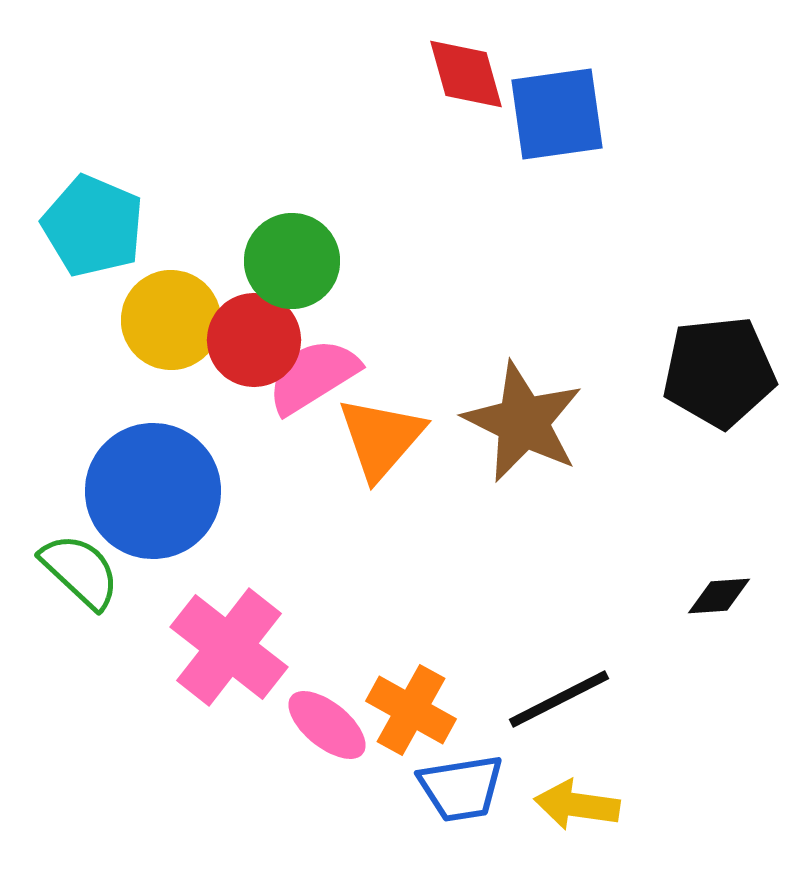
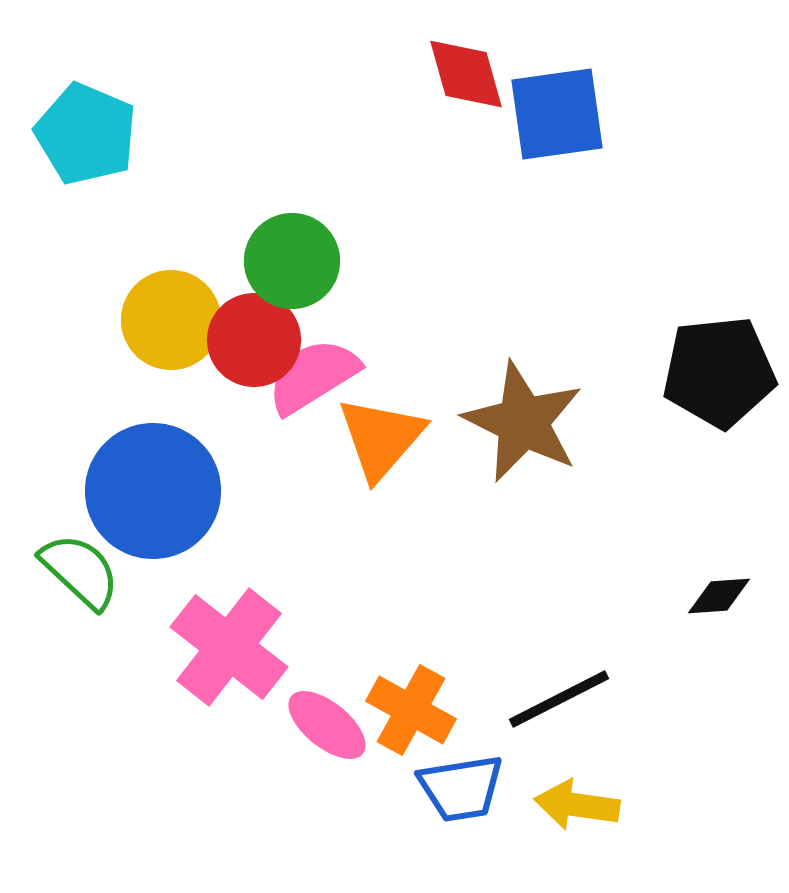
cyan pentagon: moved 7 px left, 92 px up
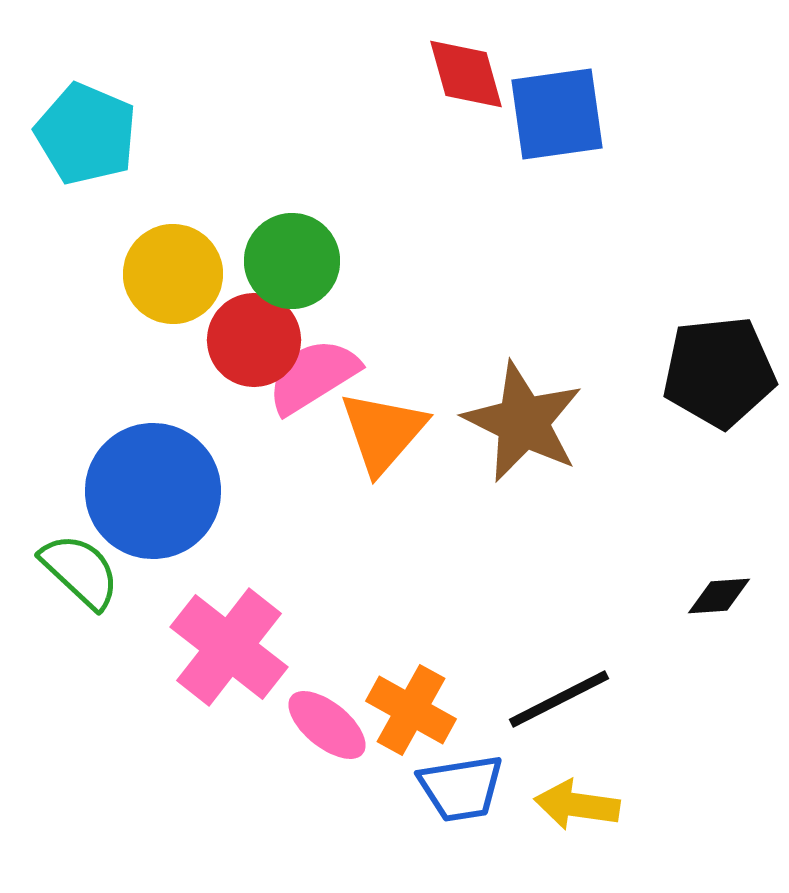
yellow circle: moved 2 px right, 46 px up
orange triangle: moved 2 px right, 6 px up
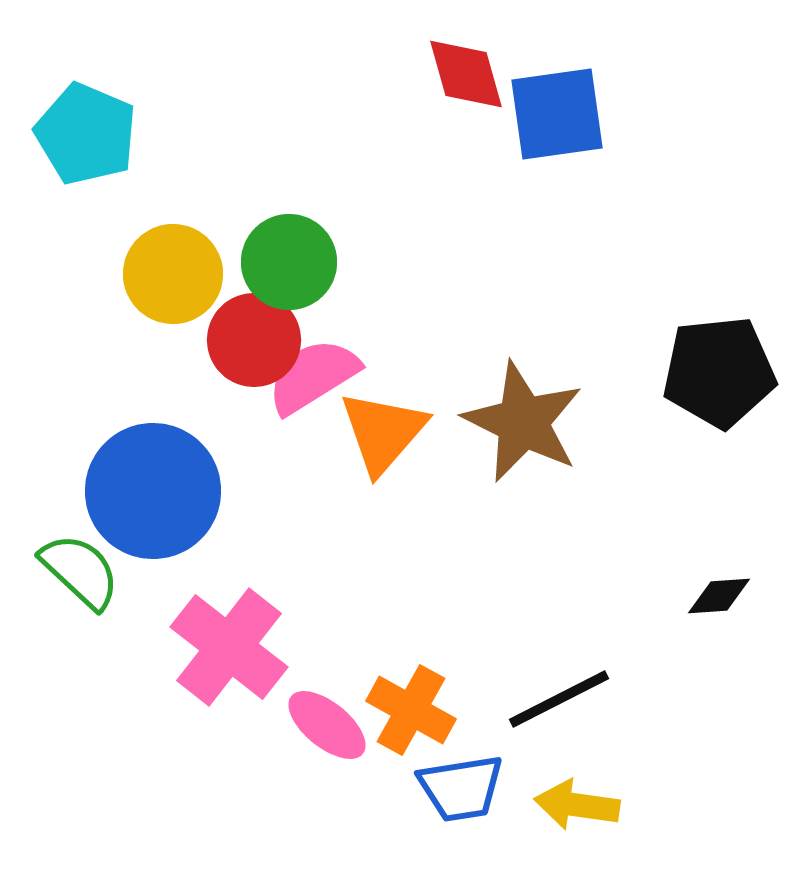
green circle: moved 3 px left, 1 px down
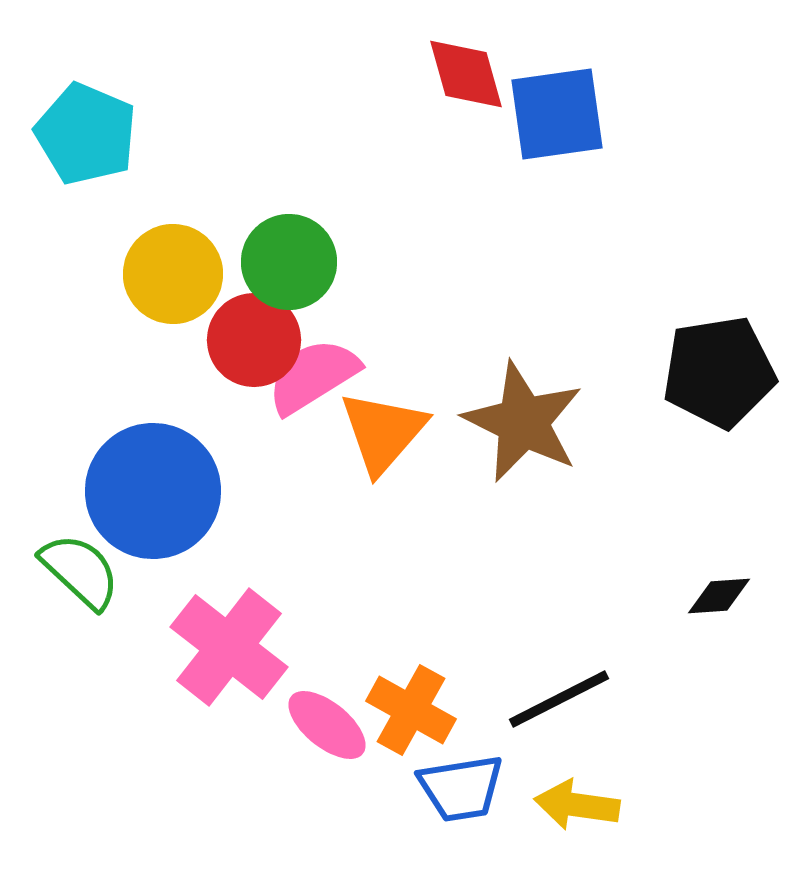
black pentagon: rotated 3 degrees counterclockwise
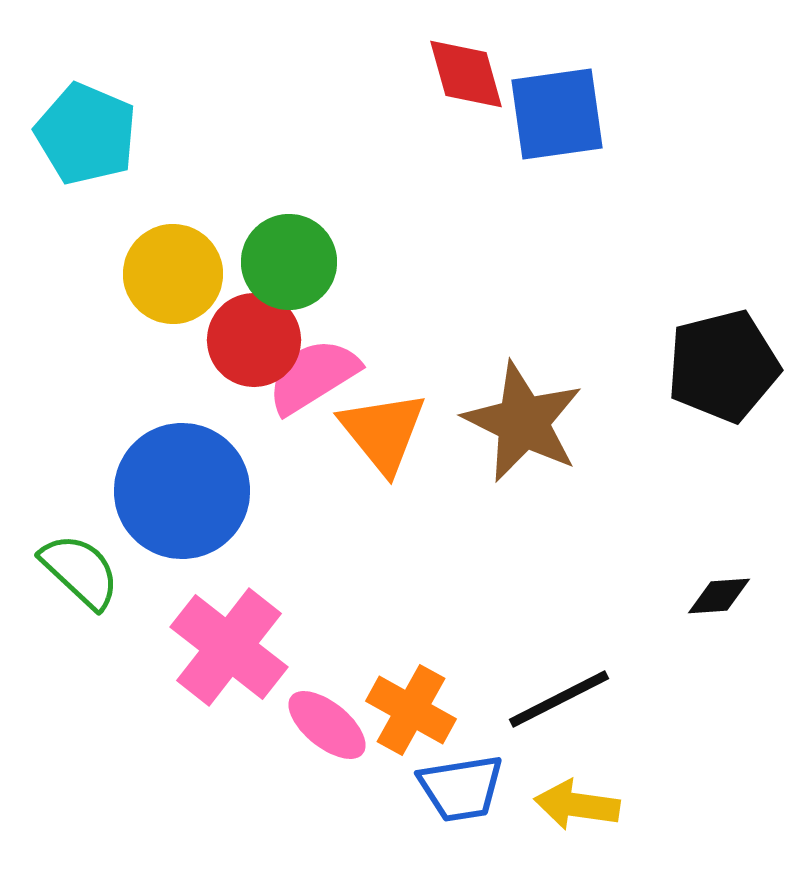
black pentagon: moved 4 px right, 6 px up; rotated 5 degrees counterclockwise
orange triangle: rotated 20 degrees counterclockwise
blue circle: moved 29 px right
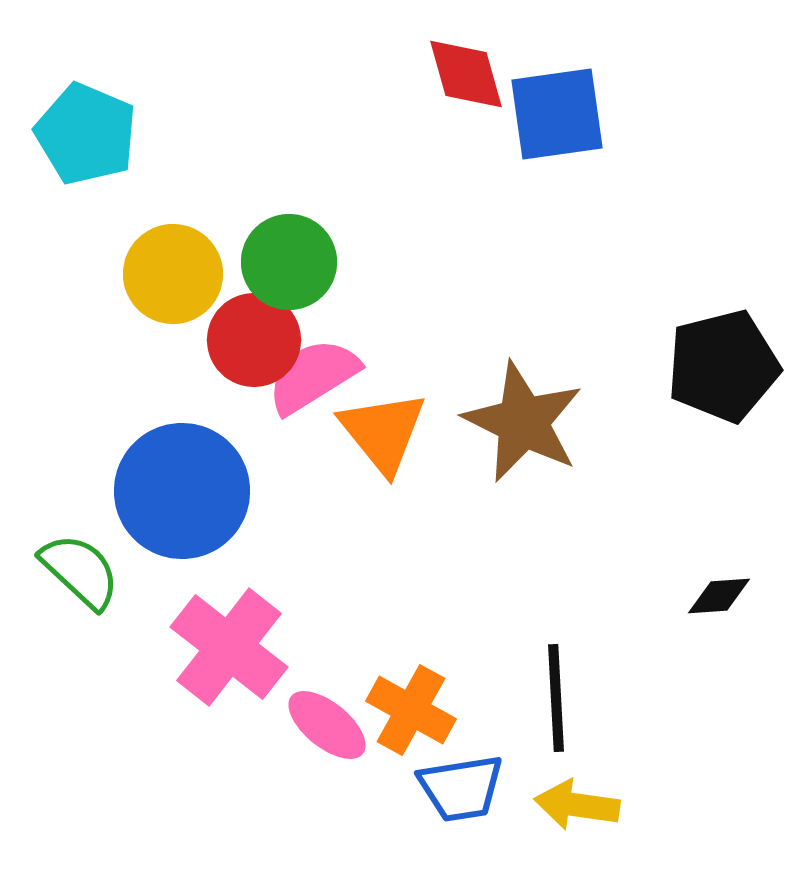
black line: moved 3 px left, 1 px up; rotated 66 degrees counterclockwise
